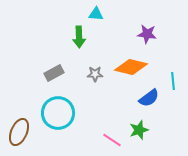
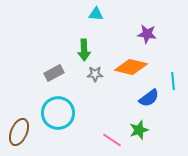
green arrow: moved 5 px right, 13 px down
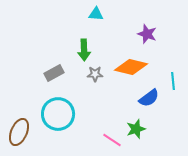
purple star: rotated 12 degrees clockwise
cyan circle: moved 1 px down
green star: moved 3 px left, 1 px up
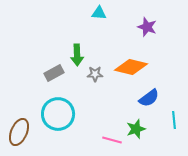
cyan triangle: moved 3 px right, 1 px up
purple star: moved 7 px up
green arrow: moved 7 px left, 5 px down
cyan line: moved 1 px right, 39 px down
pink line: rotated 18 degrees counterclockwise
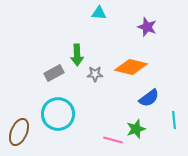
pink line: moved 1 px right
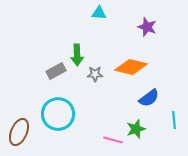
gray rectangle: moved 2 px right, 2 px up
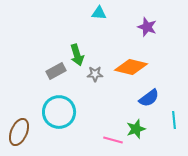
green arrow: rotated 15 degrees counterclockwise
cyan circle: moved 1 px right, 2 px up
